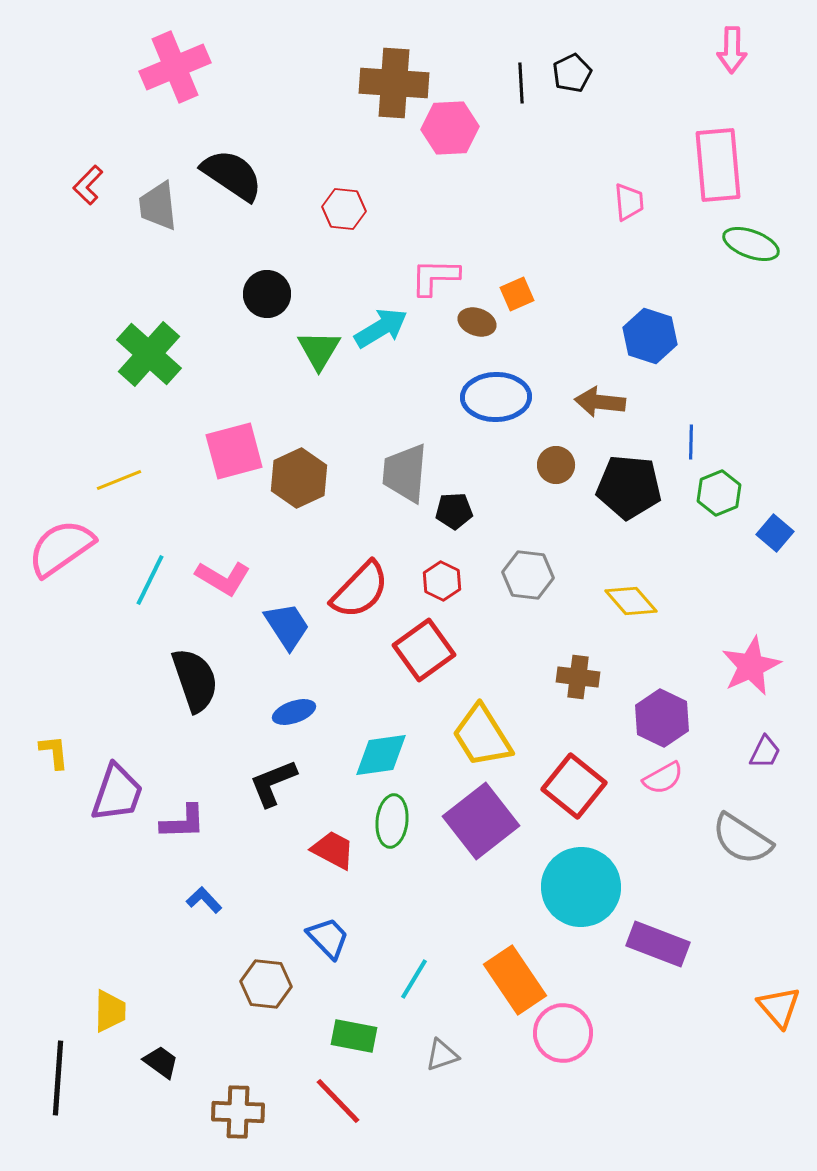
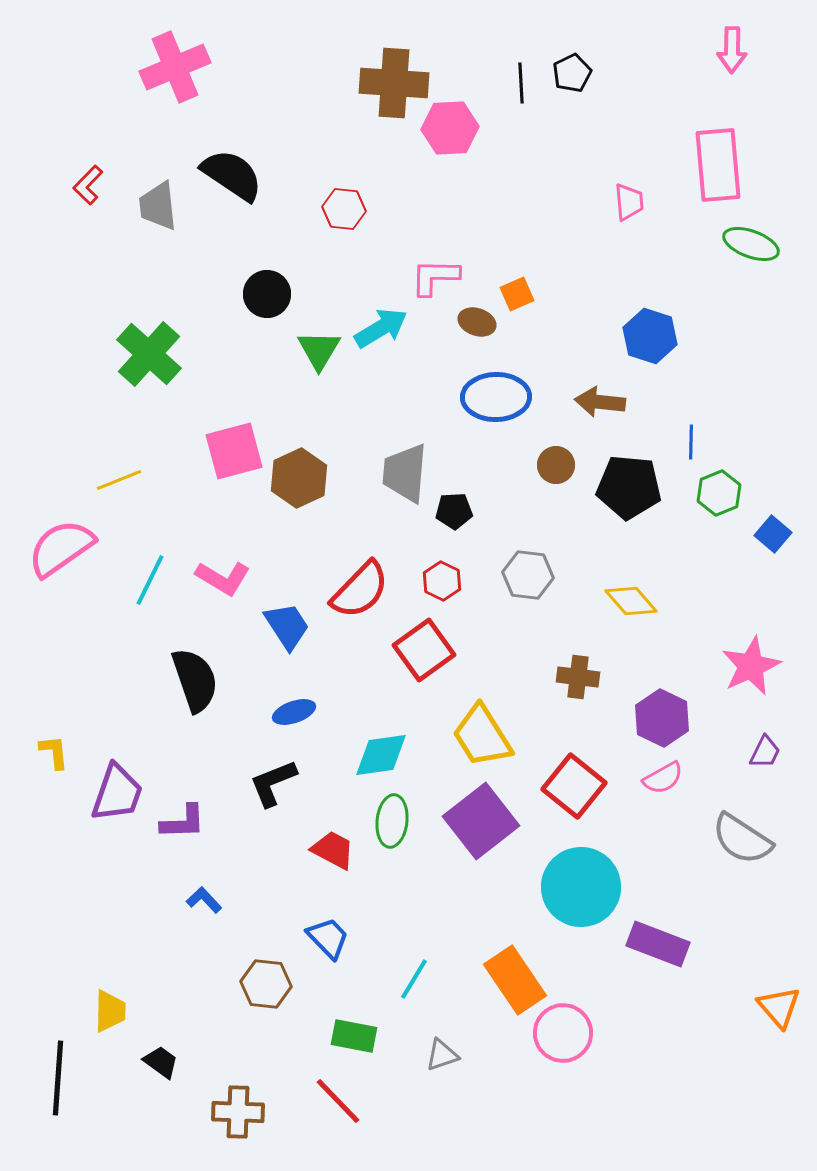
blue square at (775, 533): moved 2 px left, 1 px down
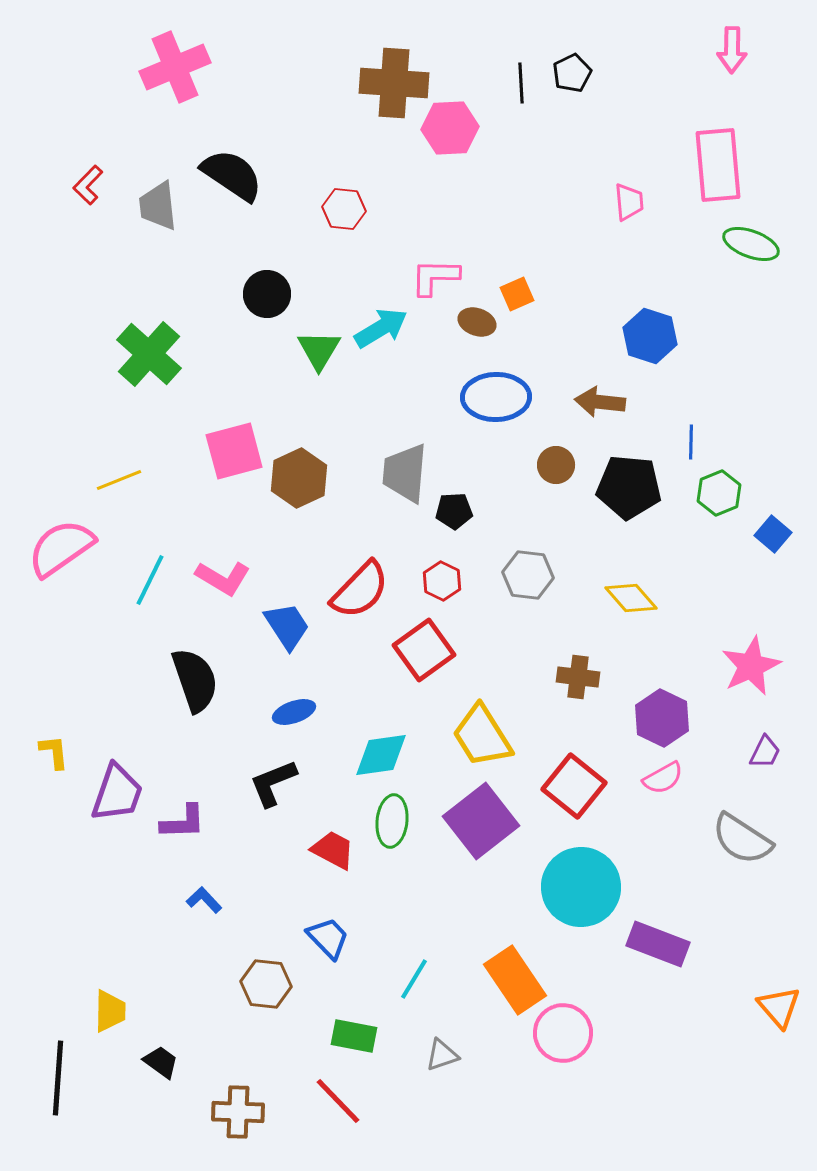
yellow diamond at (631, 601): moved 3 px up
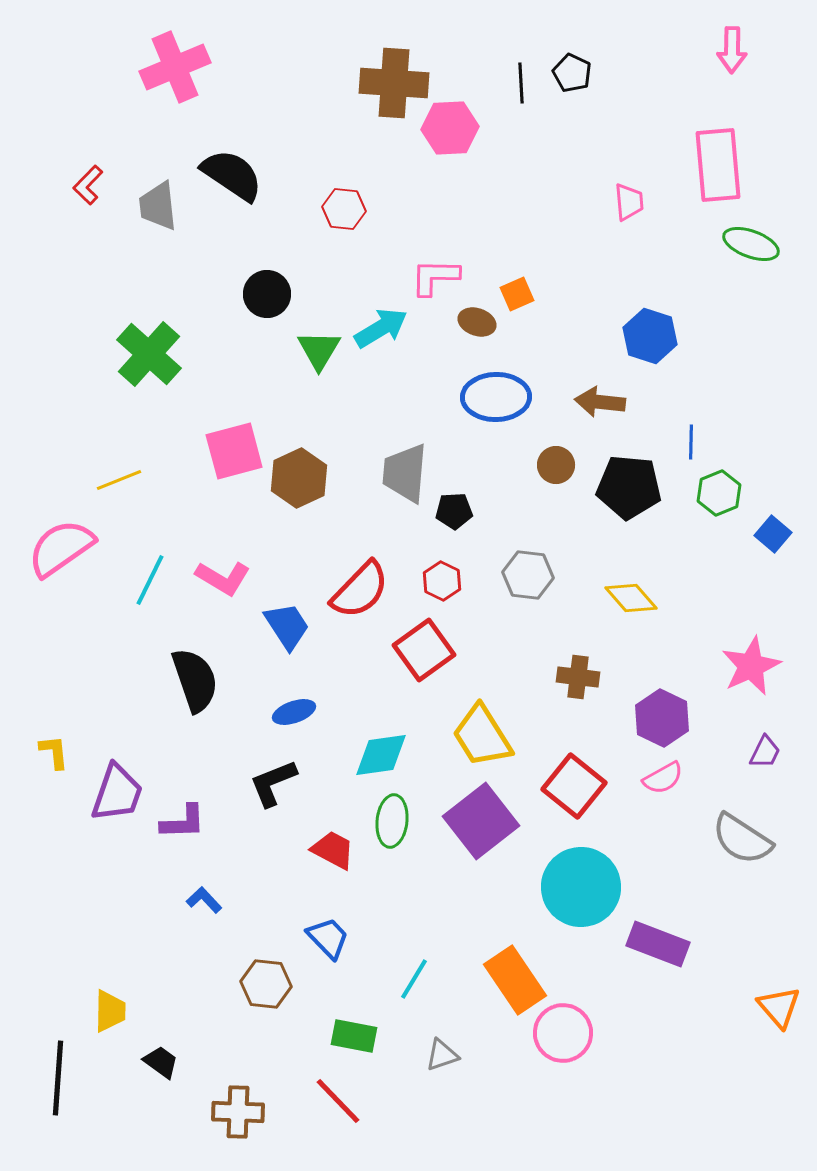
black pentagon at (572, 73): rotated 21 degrees counterclockwise
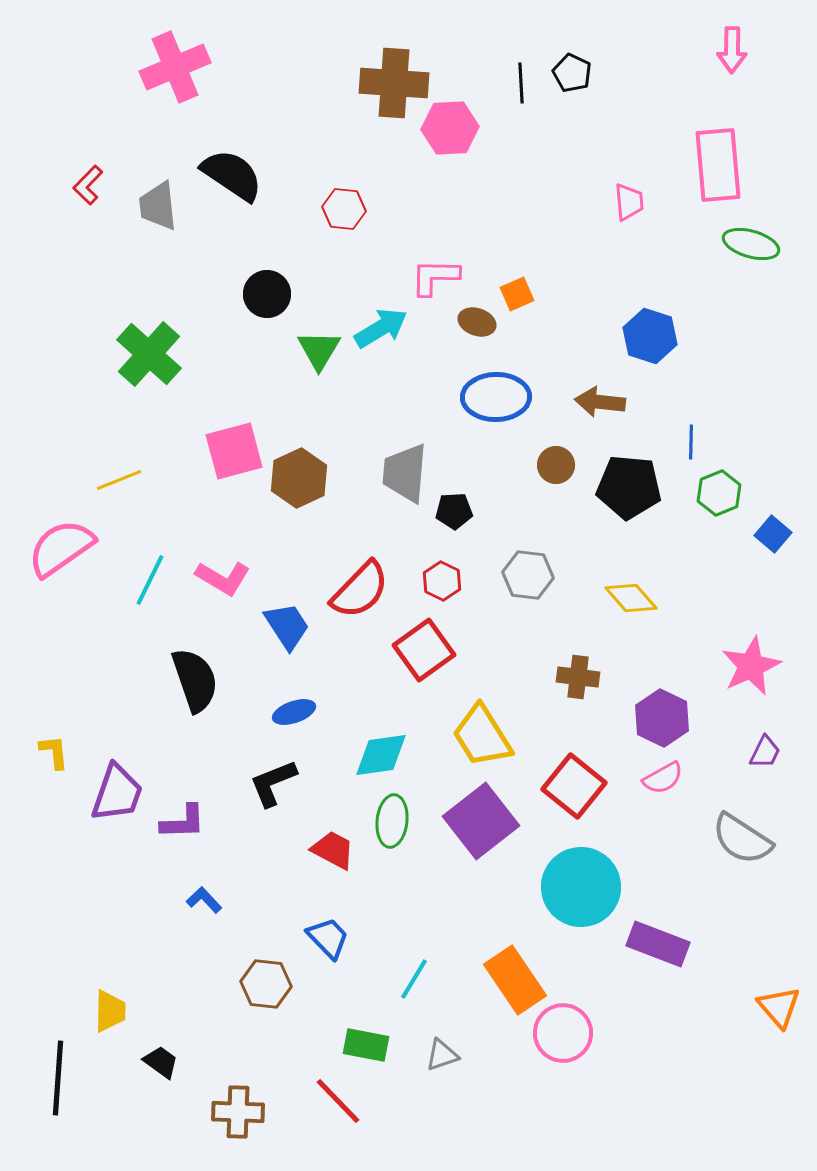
green ellipse at (751, 244): rotated 4 degrees counterclockwise
green rectangle at (354, 1036): moved 12 px right, 9 px down
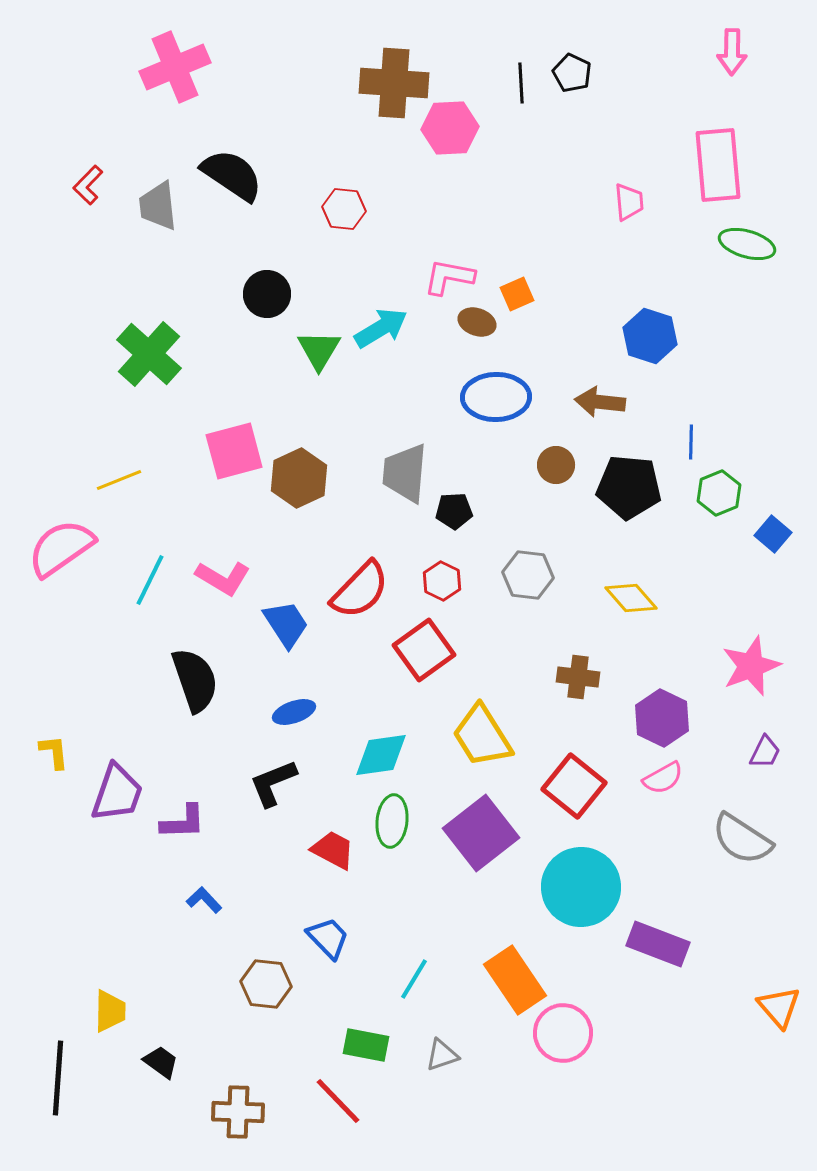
pink arrow at (732, 50): moved 2 px down
green ellipse at (751, 244): moved 4 px left
pink L-shape at (435, 277): moved 14 px right; rotated 10 degrees clockwise
blue trapezoid at (287, 626): moved 1 px left, 2 px up
pink star at (751, 666): rotated 4 degrees clockwise
purple square at (481, 821): moved 12 px down
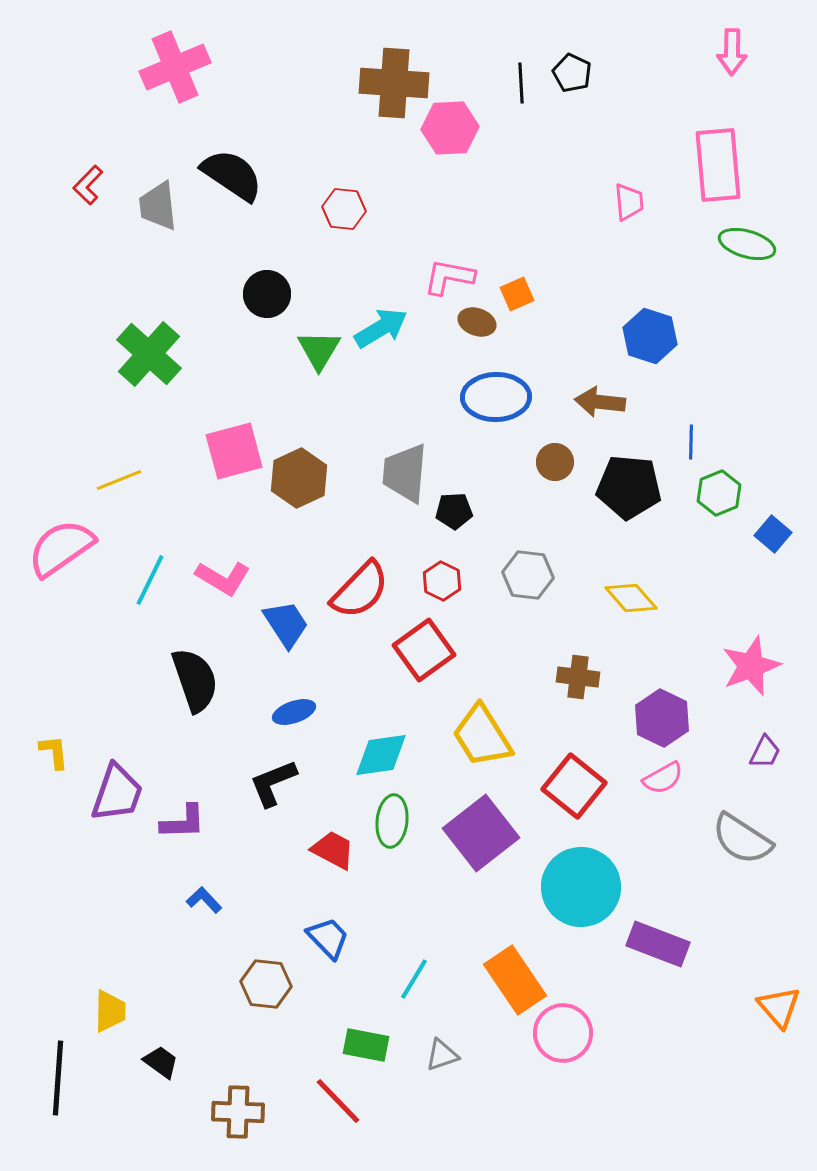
brown circle at (556, 465): moved 1 px left, 3 px up
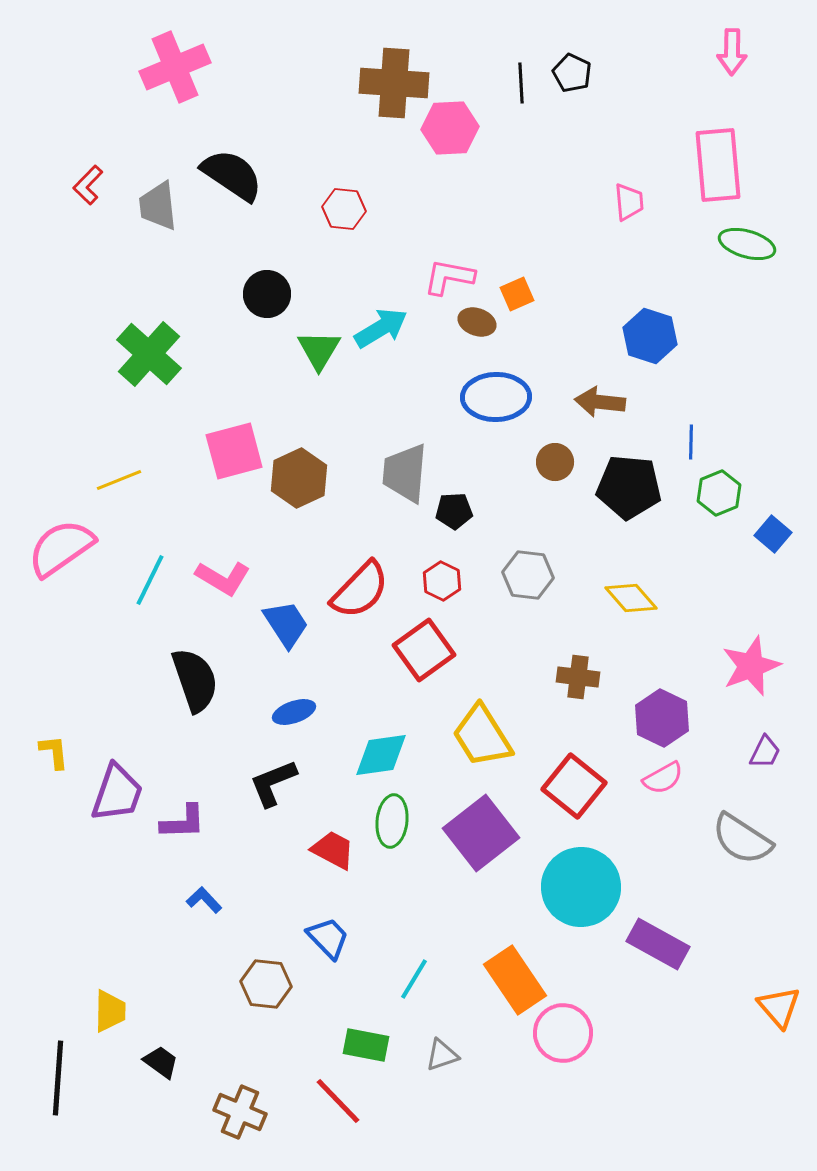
purple rectangle at (658, 944): rotated 8 degrees clockwise
brown cross at (238, 1112): moved 2 px right; rotated 21 degrees clockwise
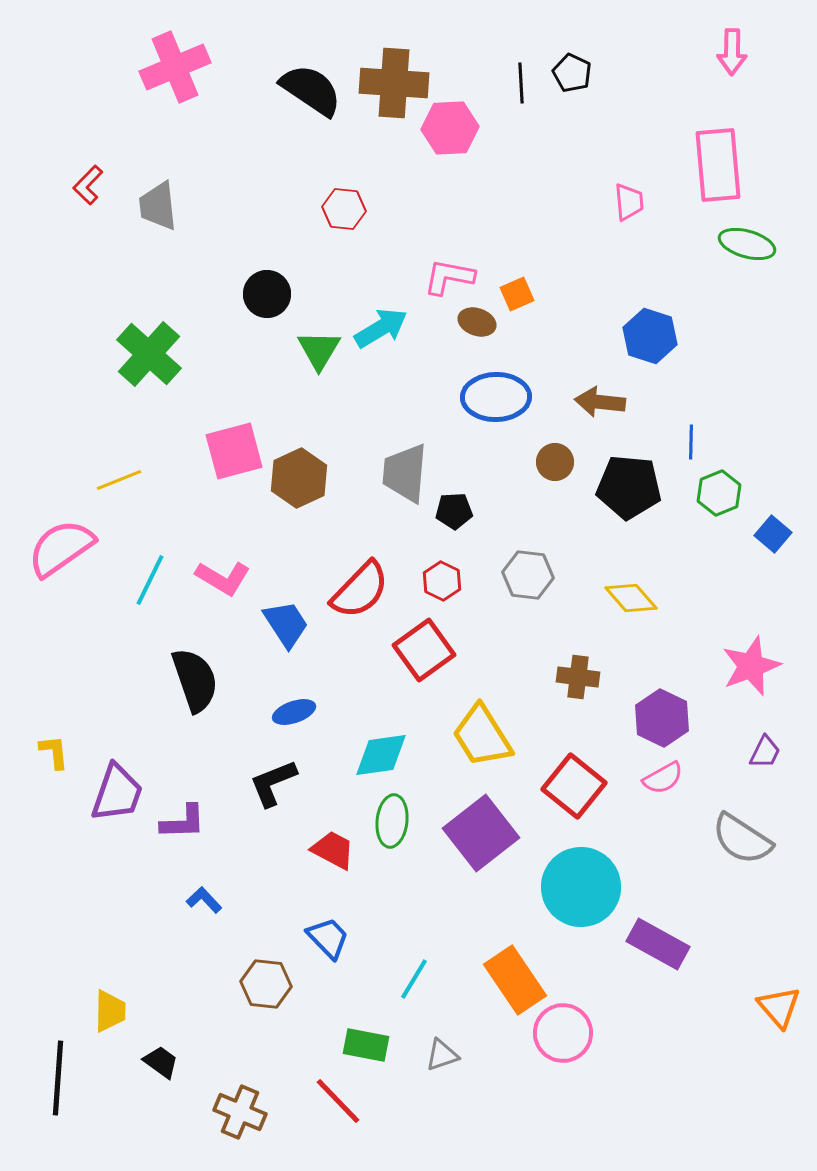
black semicircle at (232, 175): moved 79 px right, 85 px up
